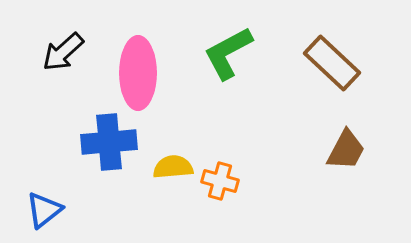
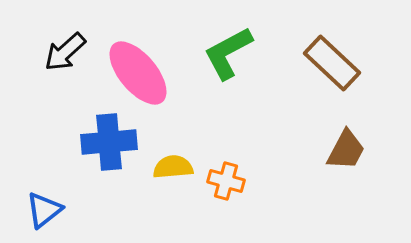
black arrow: moved 2 px right
pink ellipse: rotated 40 degrees counterclockwise
orange cross: moved 6 px right
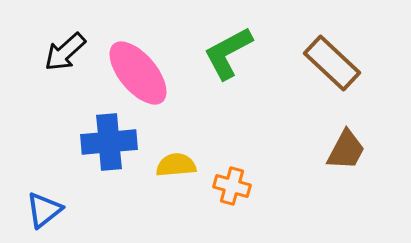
yellow semicircle: moved 3 px right, 2 px up
orange cross: moved 6 px right, 5 px down
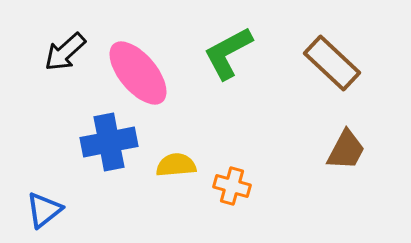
blue cross: rotated 6 degrees counterclockwise
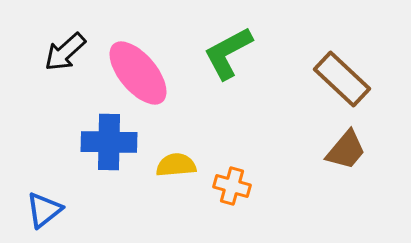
brown rectangle: moved 10 px right, 16 px down
blue cross: rotated 12 degrees clockwise
brown trapezoid: rotated 12 degrees clockwise
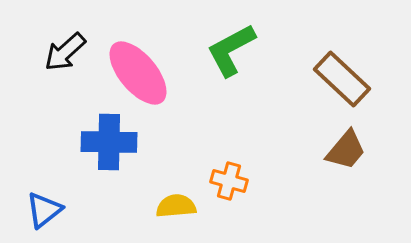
green L-shape: moved 3 px right, 3 px up
yellow semicircle: moved 41 px down
orange cross: moved 3 px left, 5 px up
